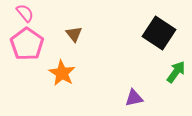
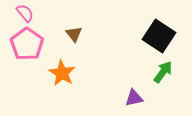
black square: moved 3 px down
green arrow: moved 13 px left
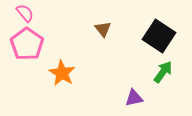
brown triangle: moved 29 px right, 5 px up
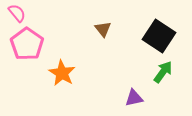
pink semicircle: moved 8 px left
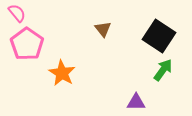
green arrow: moved 2 px up
purple triangle: moved 2 px right, 4 px down; rotated 12 degrees clockwise
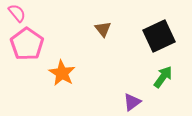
black square: rotated 32 degrees clockwise
green arrow: moved 7 px down
purple triangle: moved 4 px left; rotated 36 degrees counterclockwise
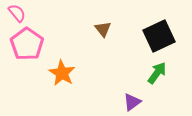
green arrow: moved 6 px left, 4 px up
